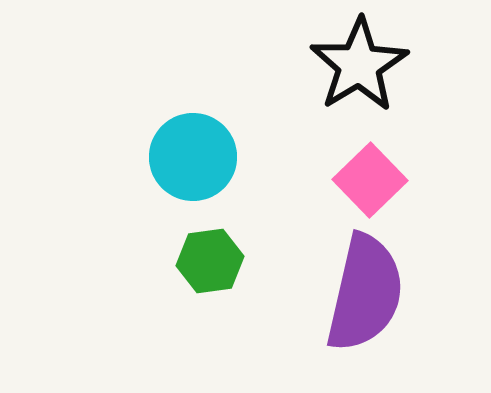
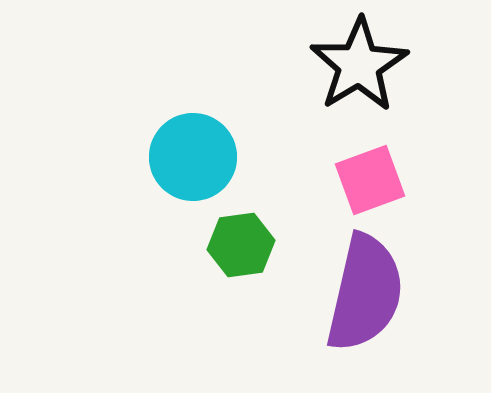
pink square: rotated 24 degrees clockwise
green hexagon: moved 31 px right, 16 px up
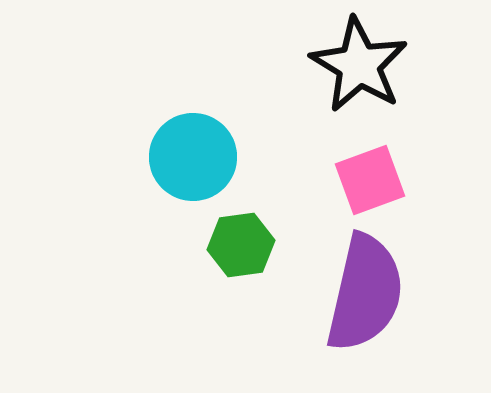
black star: rotated 10 degrees counterclockwise
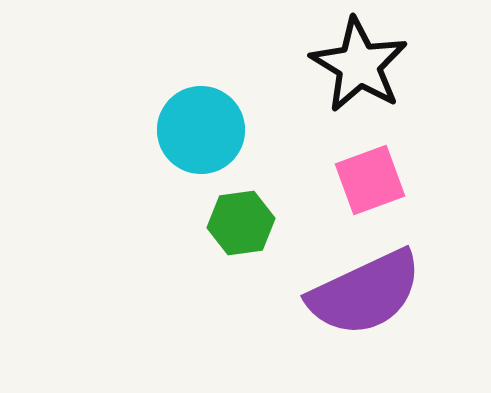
cyan circle: moved 8 px right, 27 px up
green hexagon: moved 22 px up
purple semicircle: rotated 52 degrees clockwise
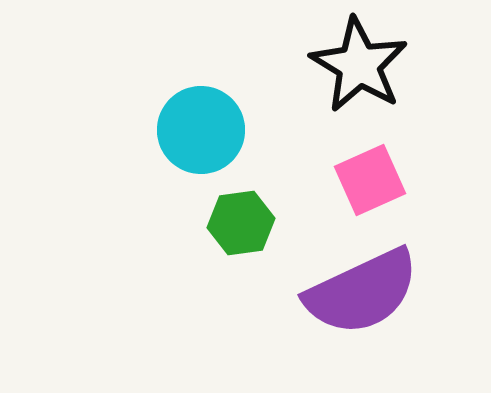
pink square: rotated 4 degrees counterclockwise
purple semicircle: moved 3 px left, 1 px up
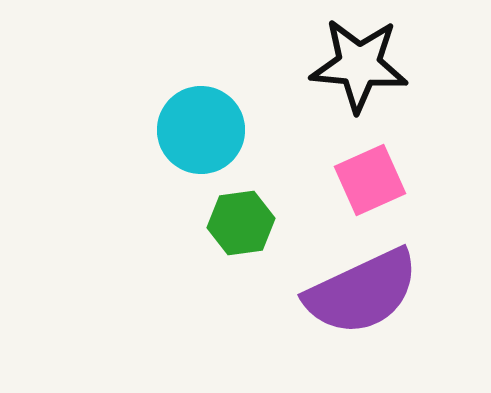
black star: rotated 26 degrees counterclockwise
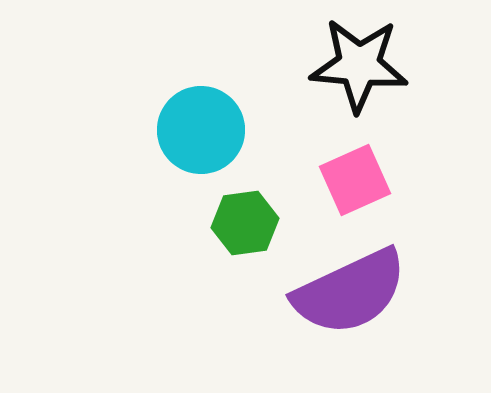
pink square: moved 15 px left
green hexagon: moved 4 px right
purple semicircle: moved 12 px left
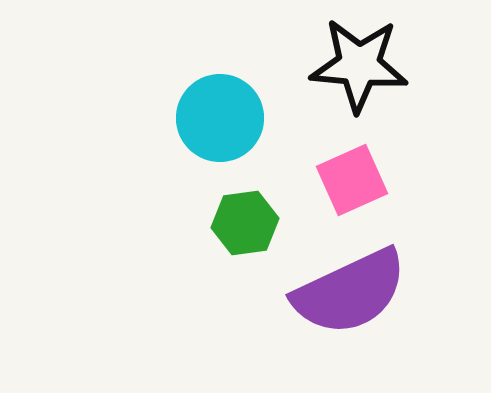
cyan circle: moved 19 px right, 12 px up
pink square: moved 3 px left
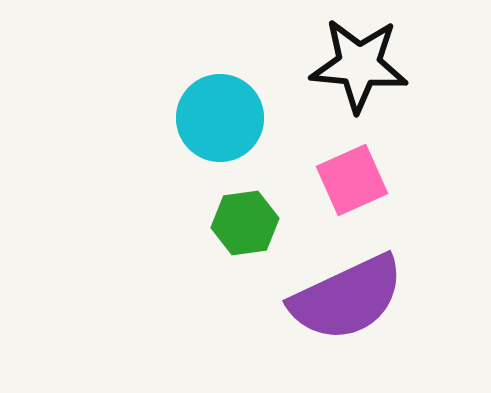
purple semicircle: moved 3 px left, 6 px down
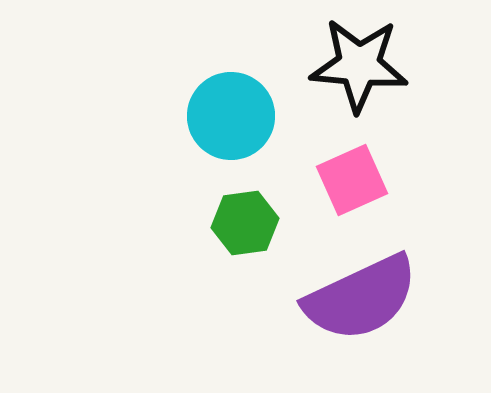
cyan circle: moved 11 px right, 2 px up
purple semicircle: moved 14 px right
